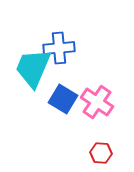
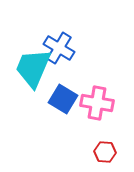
blue cross: rotated 36 degrees clockwise
pink cross: moved 1 px down; rotated 24 degrees counterclockwise
red hexagon: moved 4 px right, 1 px up
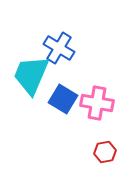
cyan trapezoid: moved 2 px left, 7 px down
red hexagon: rotated 15 degrees counterclockwise
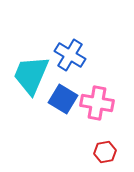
blue cross: moved 11 px right, 7 px down
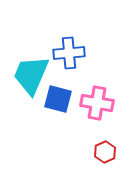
blue cross: moved 1 px left, 2 px up; rotated 36 degrees counterclockwise
blue square: moved 5 px left; rotated 16 degrees counterclockwise
red hexagon: rotated 15 degrees counterclockwise
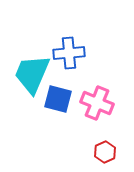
cyan trapezoid: moved 1 px right, 1 px up
pink cross: rotated 12 degrees clockwise
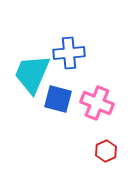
red hexagon: moved 1 px right, 1 px up
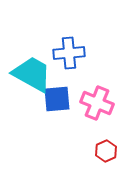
cyan trapezoid: rotated 96 degrees clockwise
blue square: moved 1 px left; rotated 20 degrees counterclockwise
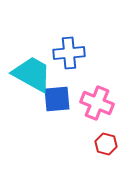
red hexagon: moved 7 px up; rotated 20 degrees counterclockwise
